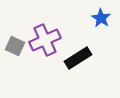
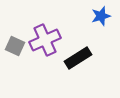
blue star: moved 2 px up; rotated 24 degrees clockwise
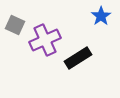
blue star: rotated 18 degrees counterclockwise
gray square: moved 21 px up
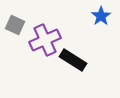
black rectangle: moved 5 px left, 2 px down; rotated 64 degrees clockwise
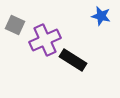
blue star: rotated 24 degrees counterclockwise
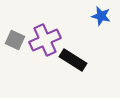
gray square: moved 15 px down
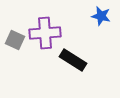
purple cross: moved 7 px up; rotated 20 degrees clockwise
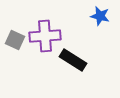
blue star: moved 1 px left
purple cross: moved 3 px down
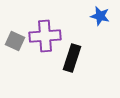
gray square: moved 1 px down
black rectangle: moved 1 px left, 2 px up; rotated 76 degrees clockwise
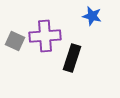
blue star: moved 8 px left
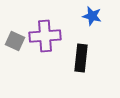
black rectangle: moved 9 px right; rotated 12 degrees counterclockwise
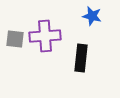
gray square: moved 2 px up; rotated 18 degrees counterclockwise
